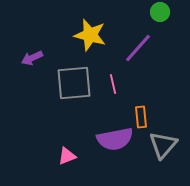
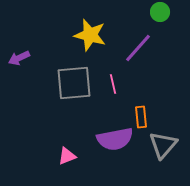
purple arrow: moved 13 px left
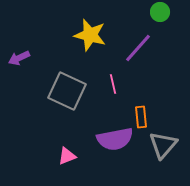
gray square: moved 7 px left, 8 px down; rotated 30 degrees clockwise
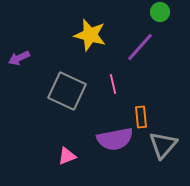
purple line: moved 2 px right, 1 px up
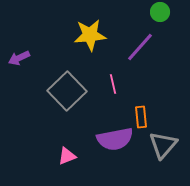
yellow star: rotated 20 degrees counterclockwise
gray square: rotated 21 degrees clockwise
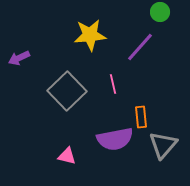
pink triangle: rotated 36 degrees clockwise
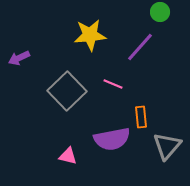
pink line: rotated 54 degrees counterclockwise
purple semicircle: moved 3 px left
gray triangle: moved 4 px right, 1 px down
pink triangle: moved 1 px right
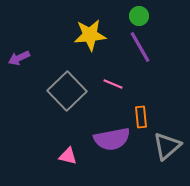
green circle: moved 21 px left, 4 px down
purple line: rotated 72 degrees counterclockwise
gray triangle: rotated 8 degrees clockwise
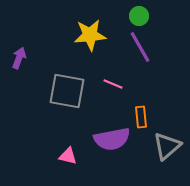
purple arrow: rotated 135 degrees clockwise
gray square: rotated 36 degrees counterclockwise
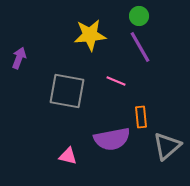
pink line: moved 3 px right, 3 px up
